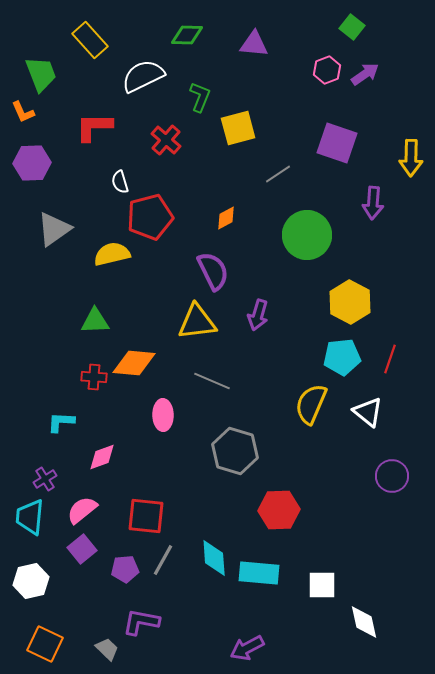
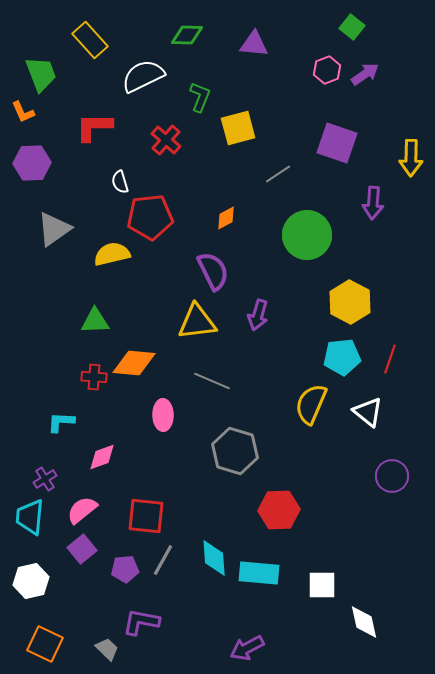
red pentagon at (150, 217): rotated 9 degrees clockwise
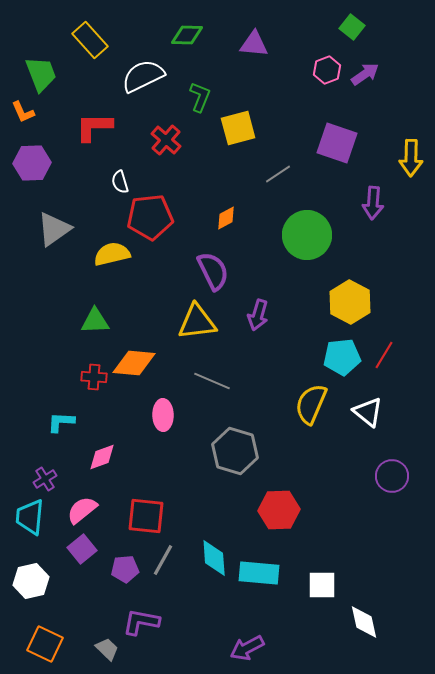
red line at (390, 359): moved 6 px left, 4 px up; rotated 12 degrees clockwise
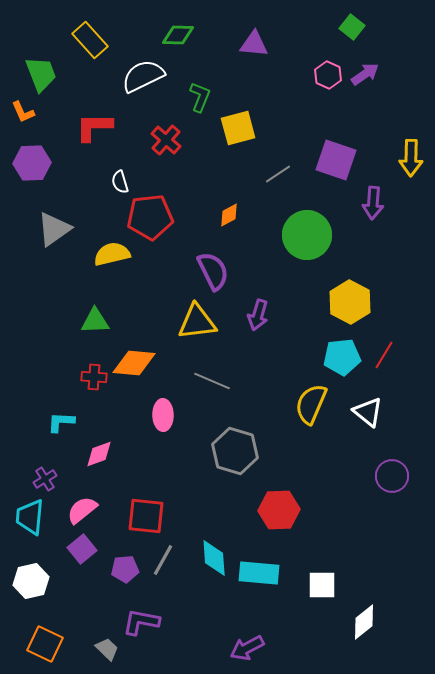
green diamond at (187, 35): moved 9 px left
pink hexagon at (327, 70): moved 1 px right, 5 px down; rotated 16 degrees counterclockwise
purple square at (337, 143): moved 1 px left, 17 px down
orange diamond at (226, 218): moved 3 px right, 3 px up
pink diamond at (102, 457): moved 3 px left, 3 px up
white diamond at (364, 622): rotated 63 degrees clockwise
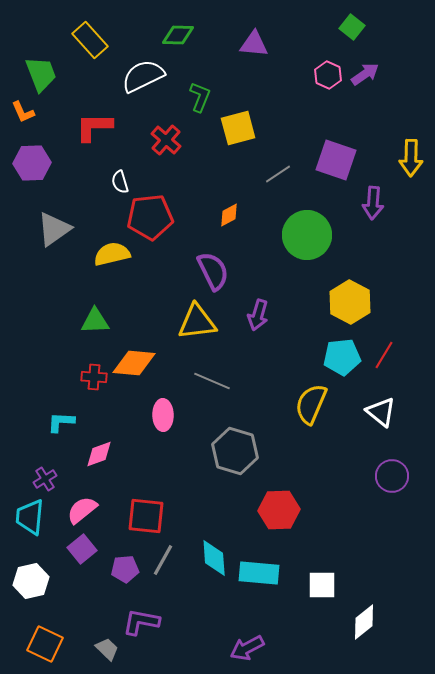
white triangle at (368, 412): moved 13 px right
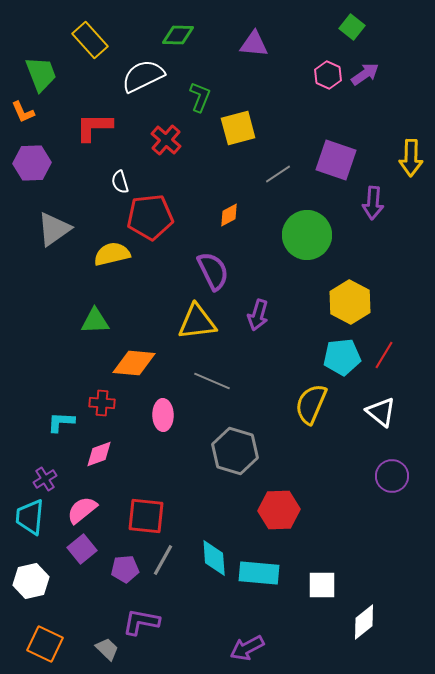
red cross at (94, 377): moved 8 px right, 26 px down
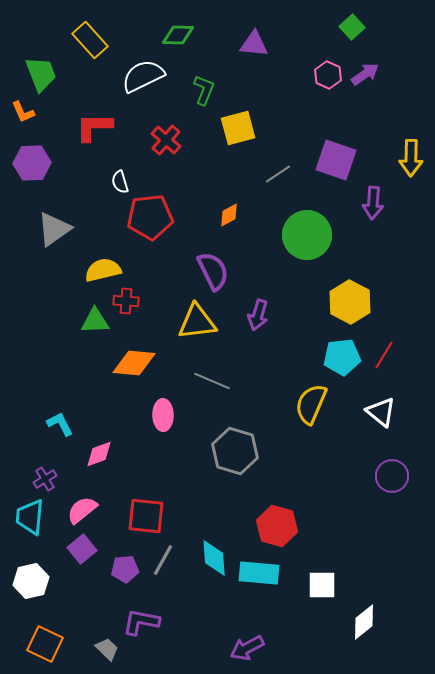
green square at (352, 27): rotated 10 degrees clockwise
green L-shape at (200, 97): moved 4 px right, 7 px up
yellow semicircle at (112, 254): moved 9 px left, 16 px down
red cross at (102, 403): moved 24 px right, 102 px up
cyan L-shape at (61, 422): moved 1 px left, 2 px down; rotated 60 degrees clockwise
red hexagon at (279, 510): moved 2 px left, 16 px down; rotated 18 degrees clockwise
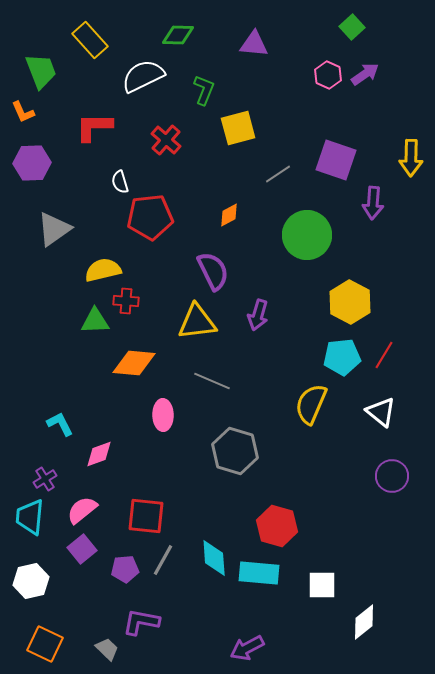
green trapezoid at (41, 74): moved 3 px up
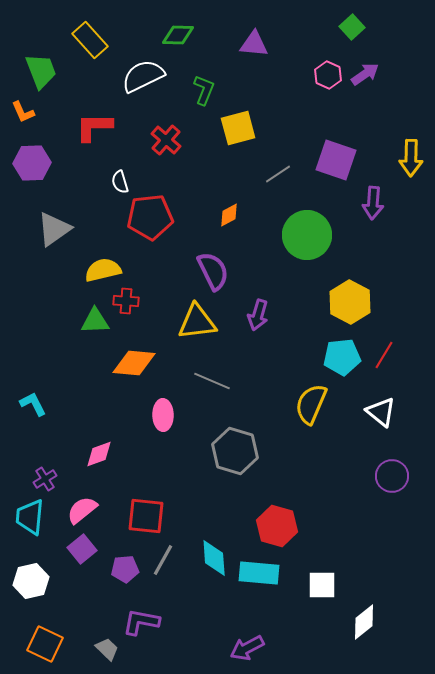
cyan L-shape at (60, 424): moved 27 px left, 20 px up
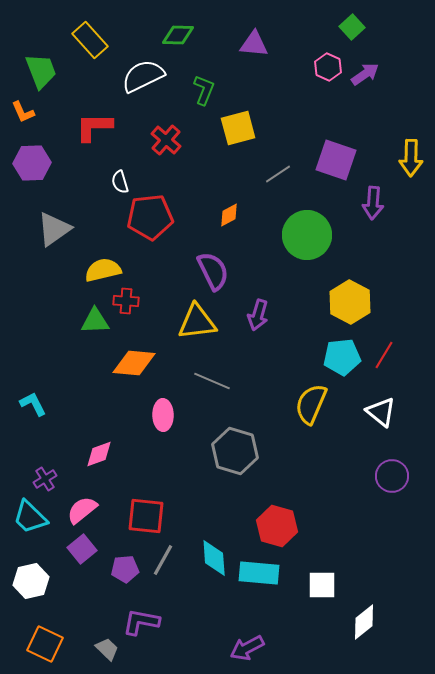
pink hexagon at (328, 75): moved 8 px up
cyan trapezoid at (30, 517): rotated 51 degrees counterclockwise
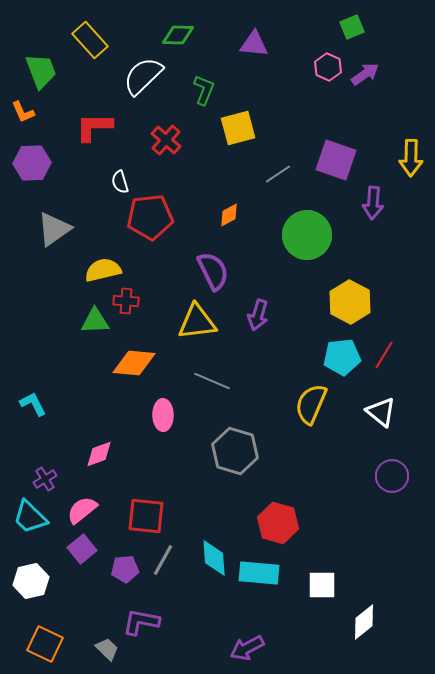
green square at (352, 27): rotated 20 degrees clockwise
white semicircle at (143, 76): rotated 18 degrees counterclockwise
red hexagon at (277, 526): moved 1 px right, 3 px up
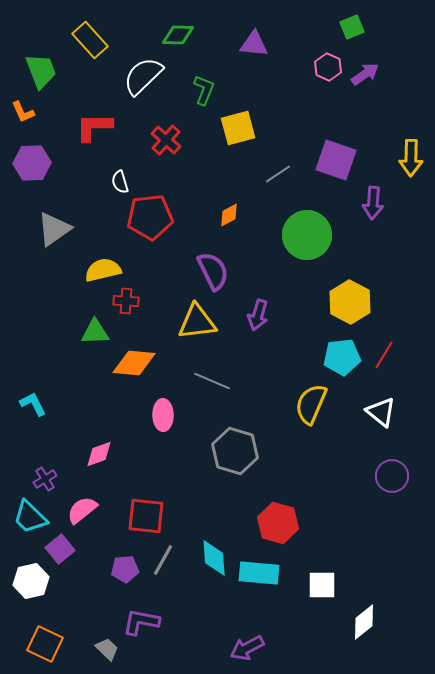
green triangle at (95, 321): moved 11 px down
purple square at (82, 549): moved 22 px left
